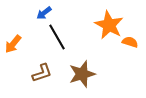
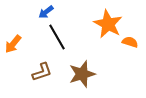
blue arrow: moved 2 px right, 1 px up
orange star: moved 1 px left, 1 px up
brown L-shape: moved 1 px up
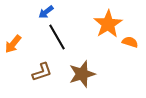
orange star: rotated 12 degrees clockwise
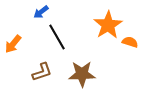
blue arrow: moved 5 px left
orange star: moved 1 px down
brown star: rotated 16 degrees clockwise
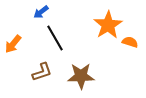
black line: moved 2 px left, 1 px down
brown star: moved 1 px left, 2 px down
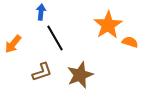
blue arrow: rotated 133 degrees clockwise
brown star: moved 1 px left, 1 px up; rotated 20 degrees counterclockwise
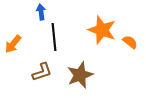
blue arrow: rotated 14 degrees counterclockwise
orange star: moved 6 px left, 5 px down; rotated 20 degrees counterclockwise
black line: moved 1 px left, 1 px up; rotated 24 degrees clockwise
orange semicircle: rotated 21 degrees clockwise
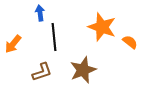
blue arrow: moved 1 px left, 1 px down
orange star: moved 3 px up
brown star: moved 3 px right, 5 px up
